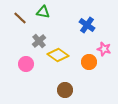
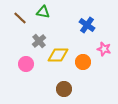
yellow diamond: rotated 35 degrees counterclockwise
orange circle: moved 6 px left
brown circle: moved 1 px left, 1 px up
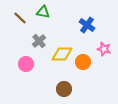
yellow diamond: moved 4 px right, 1 px up
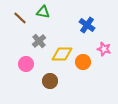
brown circle: moved 14 px left, 8 px up
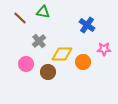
pink star: rotated 16 degrees counterclockwise
brown circle: moved 2 px left, 9 px up
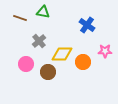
brown line: rotated 24 degrees counterclockwise
pink star: moved 1 px right, 2 px down
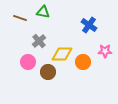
blue cross: moved 2 px right
pink circle: moved 2 px right, 2 px up
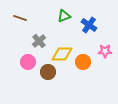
green triangle: moved 21 px right, 4 px down; rotated 32 degrees counterclockwise
